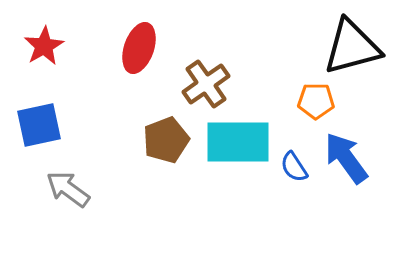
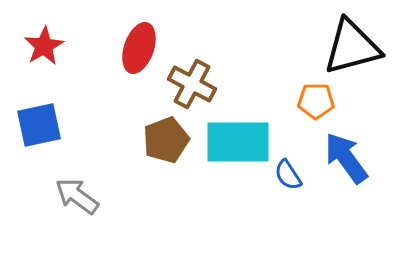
brown cross: moved 14 px left; rotated 27 degrees counterclockwise
blue semicircle: moved 6 px left, 8 px down
gray arrow: moved 9 px right, 7 px down
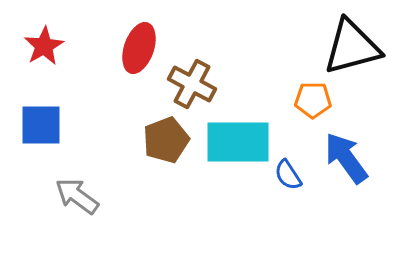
orange pentagon: moved 3 px left, 1 px up
blue square: moved 2 px right; rotated 12 degrees clockwise
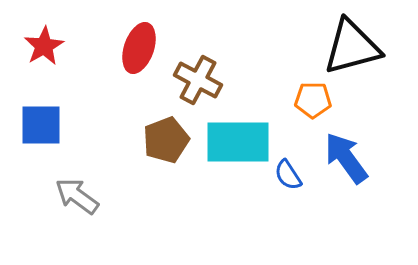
brown cross: moved 6 px right, 4 px up
